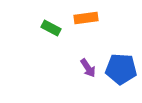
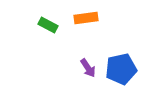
green rectangle: moved 3 px left, 3 px up
blue pentagon: rotated 16 degrees counterclockwise
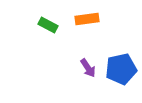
orange rectangle: moved 1 px right, 1 px down
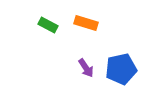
orange rectangle: moved 1 px left, 4 px down; rotated 25 degrees clockwise
purple arrow: moved 2 px left
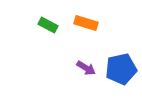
purple arrow: rotated 24 degrees counterclockwise
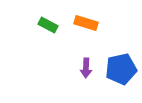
purple arrow: rotated 60 degrees clockwise
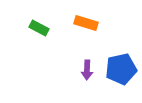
green rectangle: moved 9 px left, 3 px down
purple arrow: moved 1 px right, 2 px down
